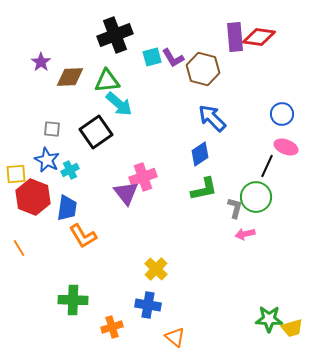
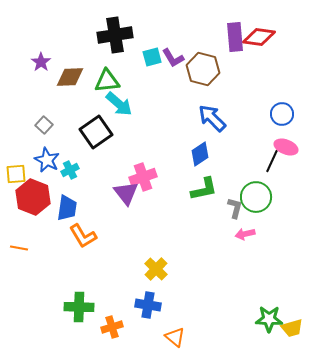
black cross: rotated 12 degrees clockwise
gray square: moved 8 px left, 4 px up; rotated 36 degrees clockwise
black line: moved 5 px right, 5 px up
orange line: rotated 48 degrees counterclockwise
green cross: moved 6 px right, 7 px down
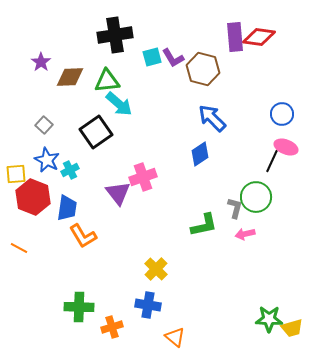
green L-shape: moved 36 px down
purple triangle: moved 8 px left
orange line: rotated 18 degrees clockwise
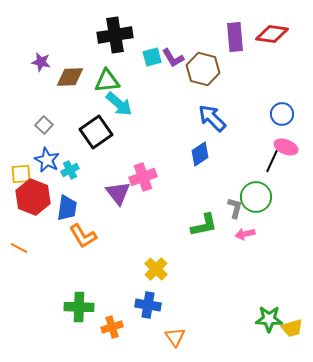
red diamond: moved 13 px right, 3 px up
purple star: rotated 24 degrees counterclockwise
yellow square: moved 5 px right
orange triangle: rotated 15 degrees clockwise
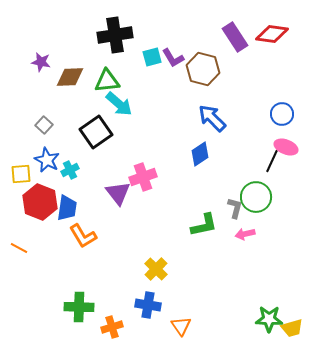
purple rectangle: rotated 28 degrees counterclockwise
red hexagon: moved 7 px right, 5 px down
orange triangle: moved 6 px right, 11 px up
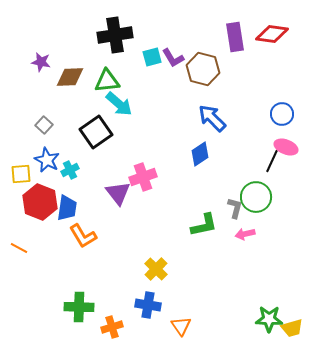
purple rectangle: rotated 24 degrees clockwise
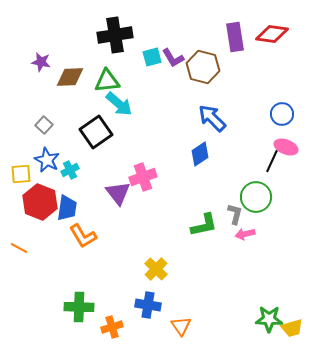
brown hexagon: moved 2 px up
gray L-shape: moved 6 px down
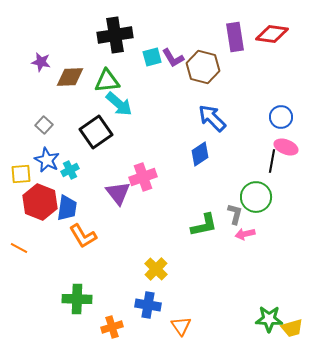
blue circle: moved 1 px left, 3 px down
black line: rotated 15 degrees counterclockwise
green cross: moved 2 px left, 8 px up
